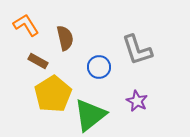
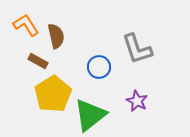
brown semicircle: moved 9 px left, 2 px up
gray L-shape: moved 1 px up
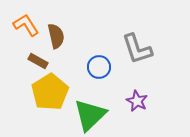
yellow pentagon: moved 3 px left, 2 px up
green triangle: rotated 6 degrees counterclockwise
